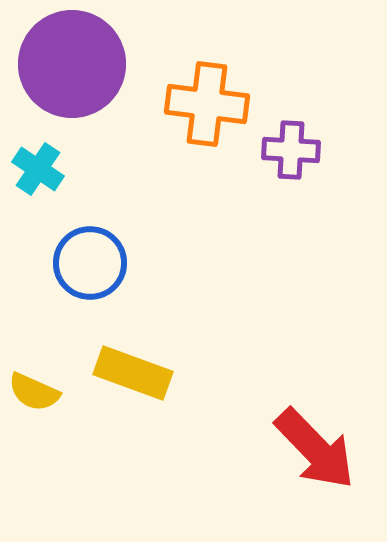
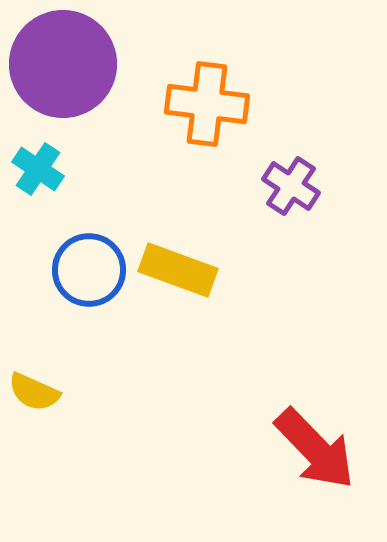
purple circle: moved 9 px left
purple cross: moved 36 px down; rotated 30 degrees clockwise
blue circle: moved 1 px left, 7 px down
yellow rectangle: moved 45 px right, 103 px up
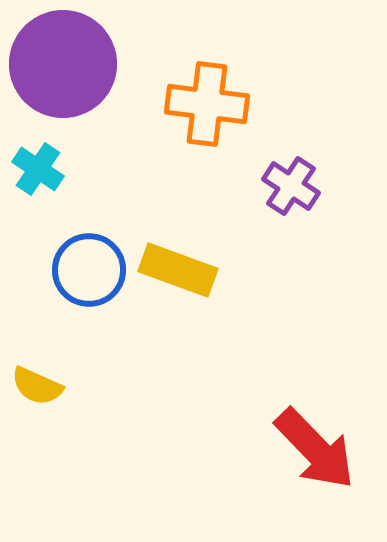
yellow semicircle: moved 3 px right, 6 px up
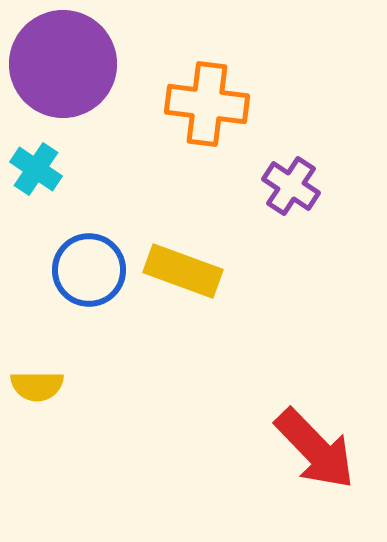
cyan cross: moved 2 px left
yellow rectangle: moved 5 px right, 1 px down
yellow semicircle: rotated 24 degrees counterclockwise
